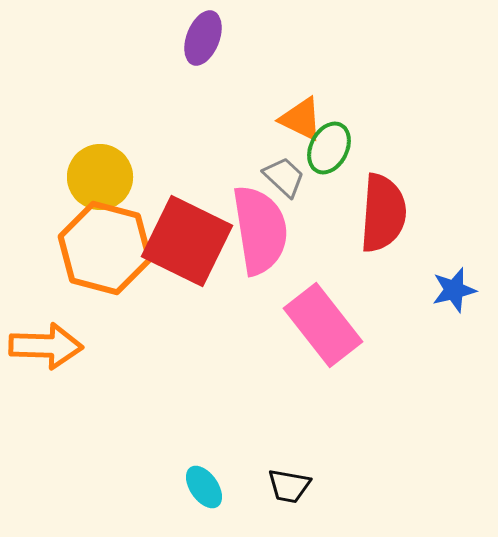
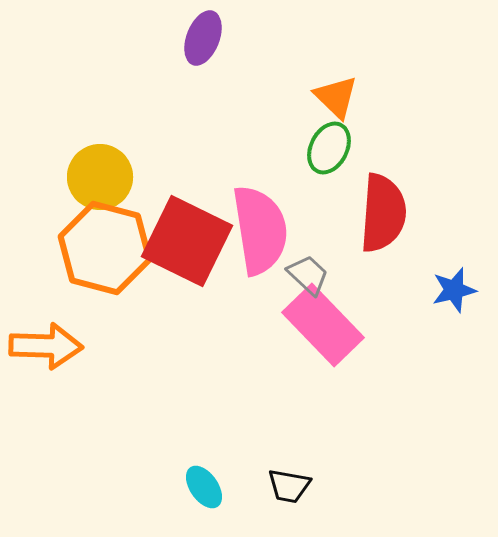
orange triangle: moved 35 px right, 22 px up; rotated 18 degrees clockwise
gray trapezoid: moved 24 px right, 98 px down
pink rectangle: rotated 6 degrees counterclockwise
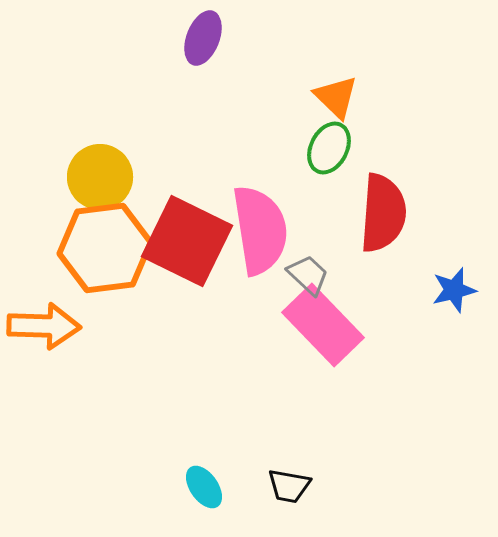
orange hexagon: rotated 22 degrees counterclockwise
orange arrow: moved 2 px left, 20 px up
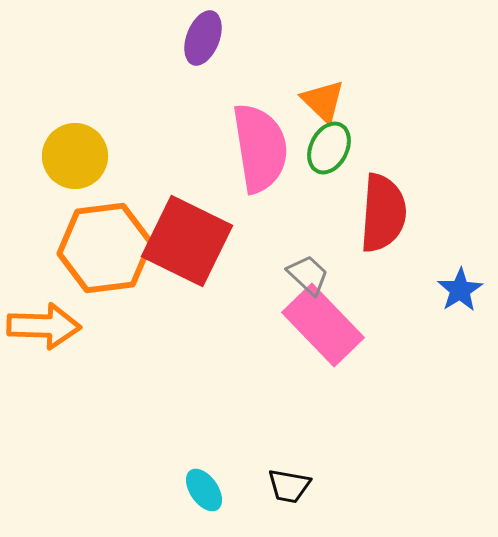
orange triangle: moved 13 px left, 4 px down
yellow circle: moved 25 px left, 21 px up
pink semicircle: moved 82 px up
blue star: moved 6 px right; rotated 18 degrees counterclockwise
cyan ellipse: moved 3 px down
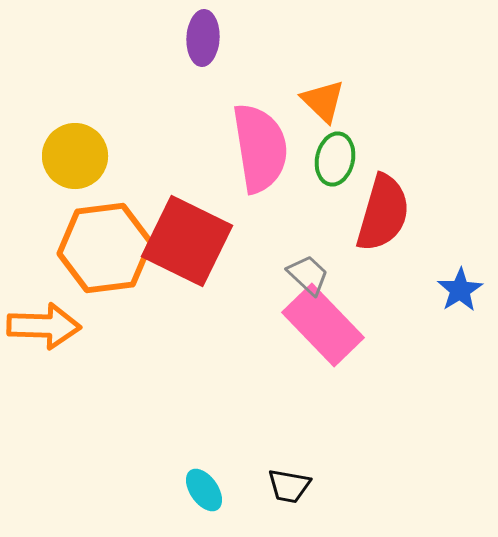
purple ellipse: rotated 18 degrees counterclockwise
green ellipse: moved 6 px right, 11 px down; rotated 15 degrees counterclockwise
red semicircle: rotated 12 degrees clockwise
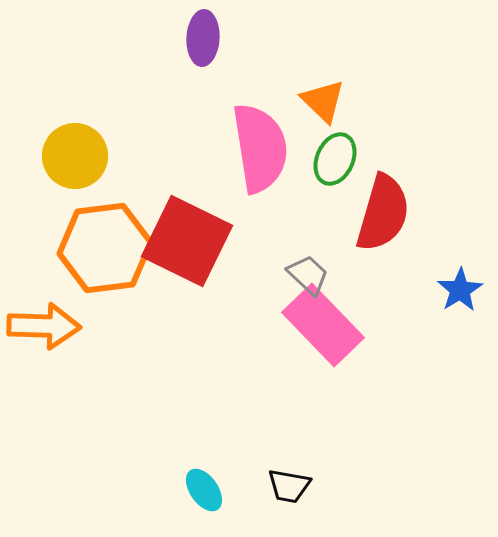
green ellipse: rotated 12 degrees clockwise
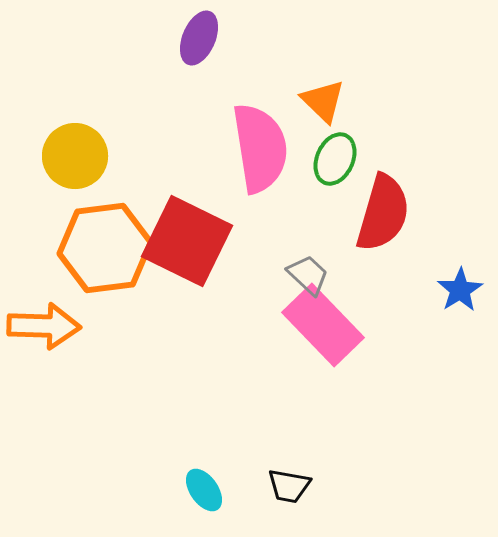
purple ellipse: moved 4 px left; rotated 20 degrees clockwise
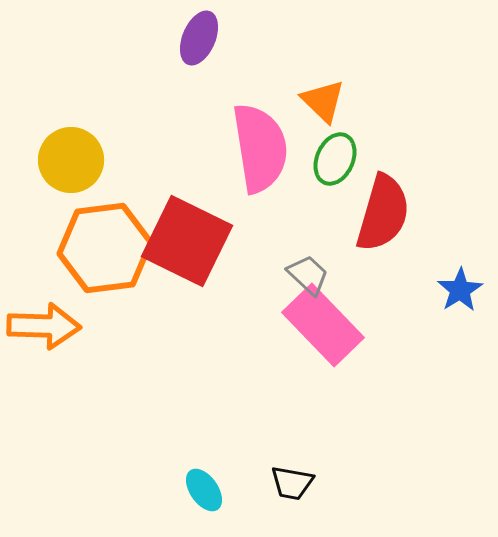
yellow circle: moved 4 px left, 4 px down
black trapezoid: moved 3 px right, 3 px up
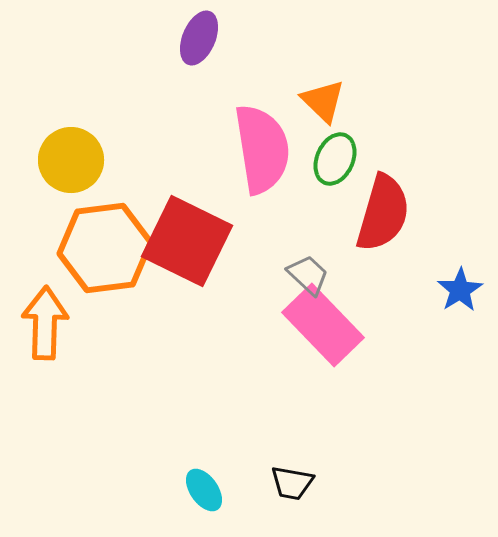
pink semicircle: moved 2 px right, 1 px down
orange arrow: moved 1 px right, 3 px up; rotated 90 degrees counterclockwise
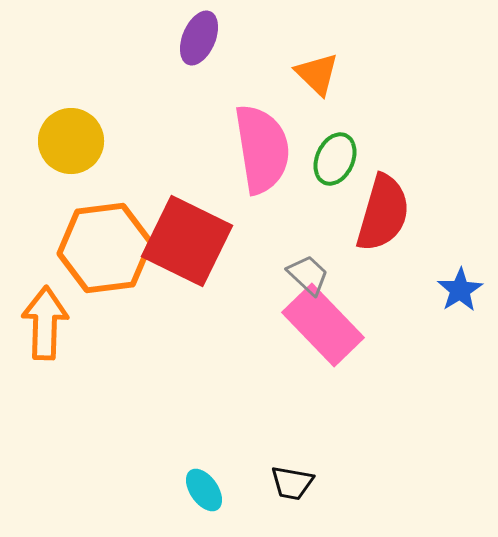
orange triangle: moved 6 px left, 27 px up
yellow circle: moved 19 px up
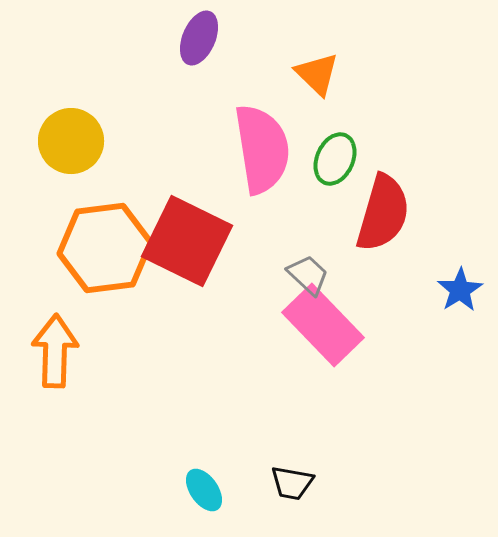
orange arrow: moved 10 px right, 28 px down
